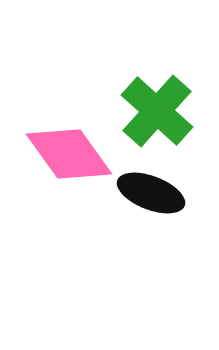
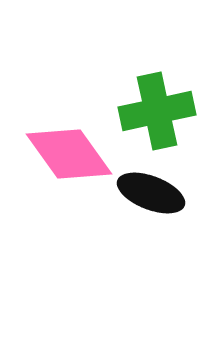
green cross: rotated 36 degrees clockwise
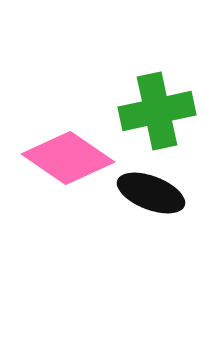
pink diamond: moved 1 px left, 4 px down; rotated 20 degrees counterclockwise
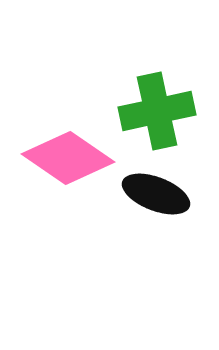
black ellipse: moved 5 px right, 1 px down
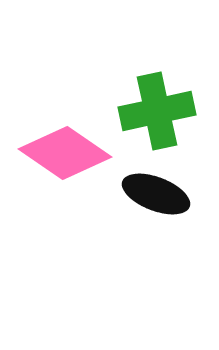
pink diamond: moved 3 px left, 5 px up
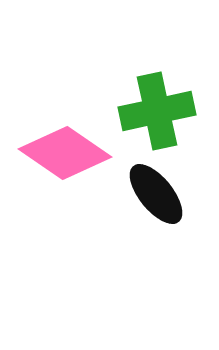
black ellipse: rotated 30 degrees clockwise
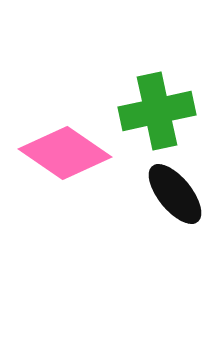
black ellipse: moved 19 px right
